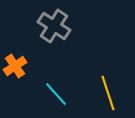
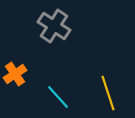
orange cross: moved 8 px down
cyan line: moved 2 px right, 3 px down
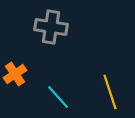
gray cross: moved 3 px left, 1 px down; rotated 24 degrees counterclockwise
yellow line: moved 2 px right, 1 px up
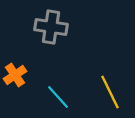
orange cross: moved 1 px down
yellow line: rotated 8 degrees counterclockwise
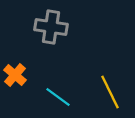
orange cross: rotated 15 degrees counterclockwise
cyan line: rotated 12 degrees counterclockwise
